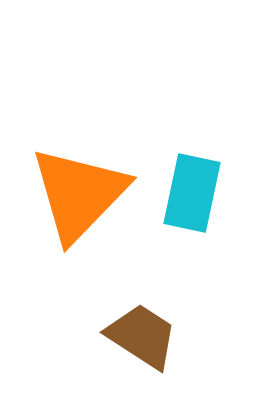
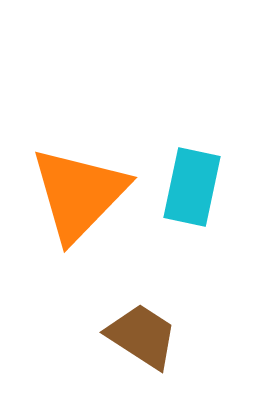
cyan rectangle: moved 6 px up
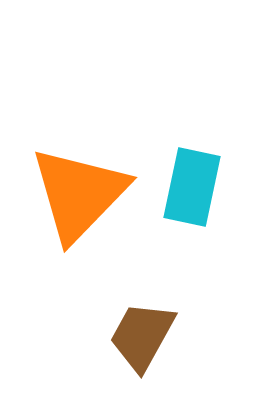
brown trapezoid: rotated 94 degrees counterclockwise
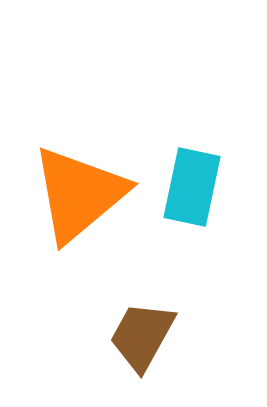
orange triangle: rotated 6 degrees clockwise
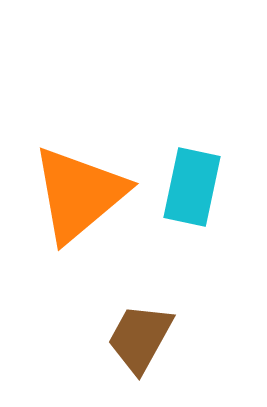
brown trapezoid: moved 2 px left, 2 px down
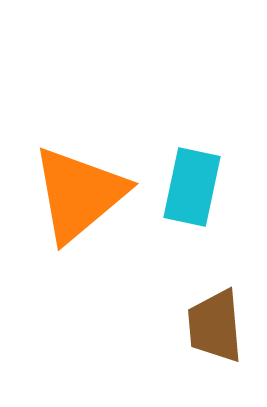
brown trapezoid: moved 75 px right, 12 px up; rotated 34 degrees counterclockwise
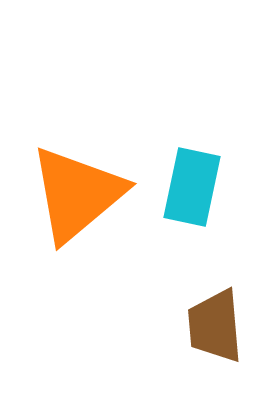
orange triangle: moved 2 px left
